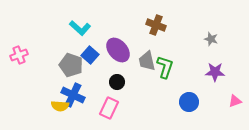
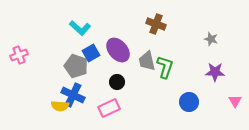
brown cross: moved 1 px up
blue square: moved 1 px right, 2 px up; rotated 18 degrees clockwise
gray pentagon: moved 5 px right, 1 px down
pink triangle: rotated 40 degrees counterclockwise
pink rectangle: rotated 40 degrees clockwise
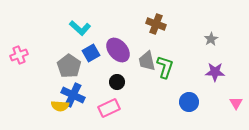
gray star: rotated 24 degrees clockwise
gray pentagon: moved 7 px left; rotated 15 degrees clockwise
pink triangle: moved 1 px right, 2 px down
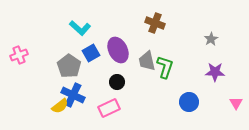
brown cross: moved 1 px left, 1 px up
purple ellipse: rotated 15 degrees clockwise
yellow semicircle: rotated 42 degrees counterclockwise
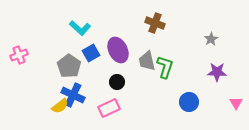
purple star: moved 2 px right
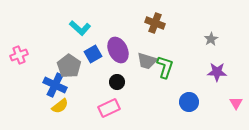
blue square: moved 2 px right, 1 px down
gray trapezoid: rotated 60 degrees counterclockwise
blue cross: moved 18 px left, 10 px up
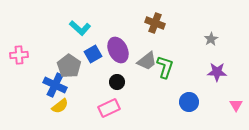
pink cross: rotated 18 degrees clockwise
gray trapezoid: rotated 55 degrees counterclockwise
pink triangle: moved 2 px down
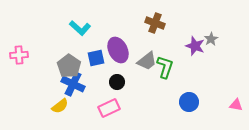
blue square: moved 3 px right, 4 px down; rotated 18 degrees clockwise
purple star: moved 22 px left, 26 px up; rotated 18 degrees clockwise
blue cross: moved 18 px right, 1 px up
pink triangle: rotated 48 degrees counterclockwise
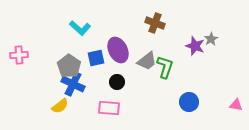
pink rectangle: rotated 30 degrees clockwise
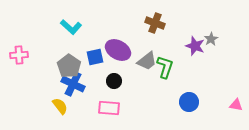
cyan L-shape: moved 9 px left, 1 px up
purple ellipse: rotated 35 degrees counterclockwise
blue square: moved 1 px left, 1 px up
black circle: moved 3 px left, 1 px up
yellow semicircle: rotated 90 degrees counterclockwise
